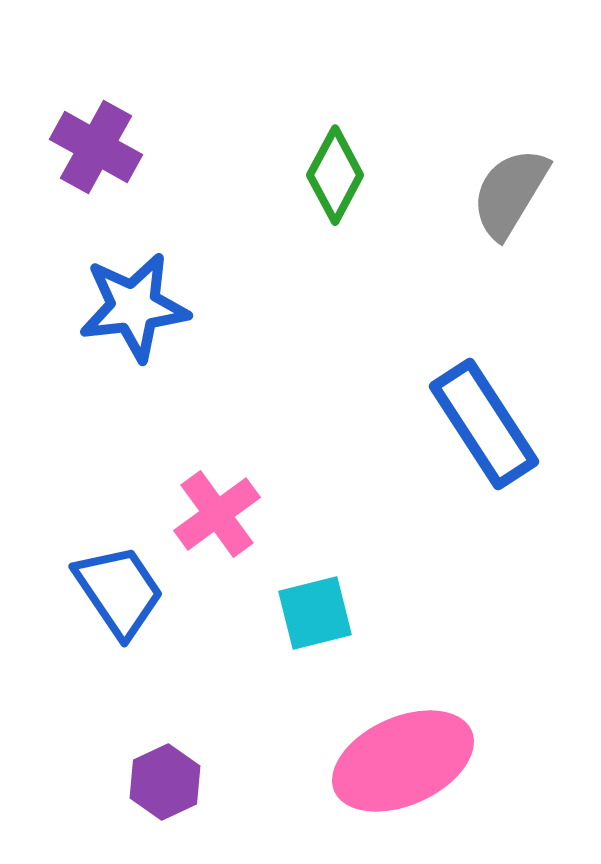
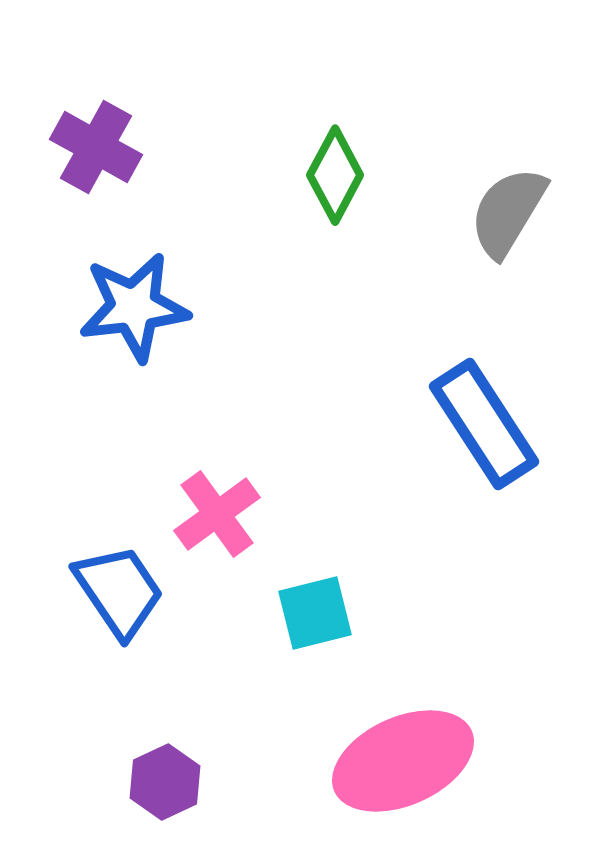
gray semicircle: moved 2 px left, 19 px down
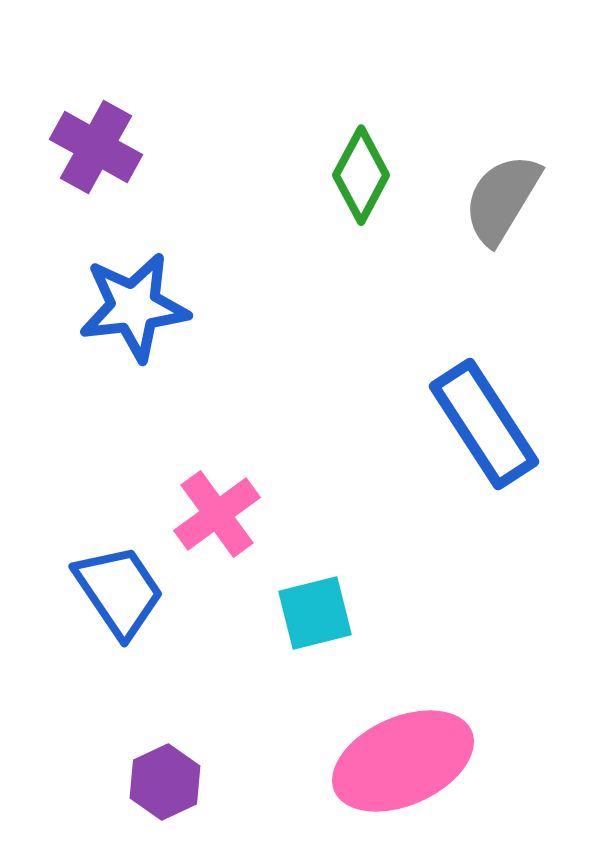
green diamond: moved 26 px right
gray semicircle: moved 6 px left, 13 px up
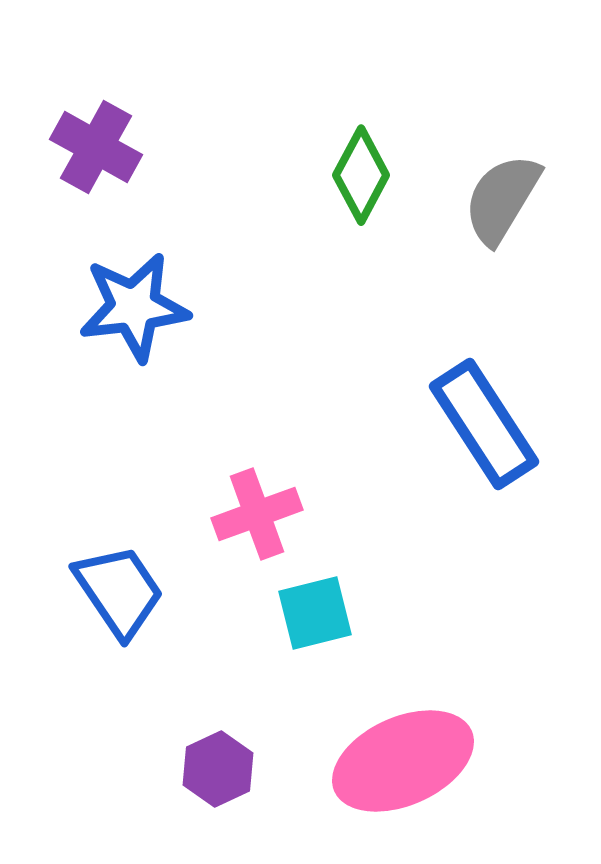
pink cross: moved 40 px right; rotated 16 degrees clockwise
purple hexagon: moved 53 px right, 13 px up
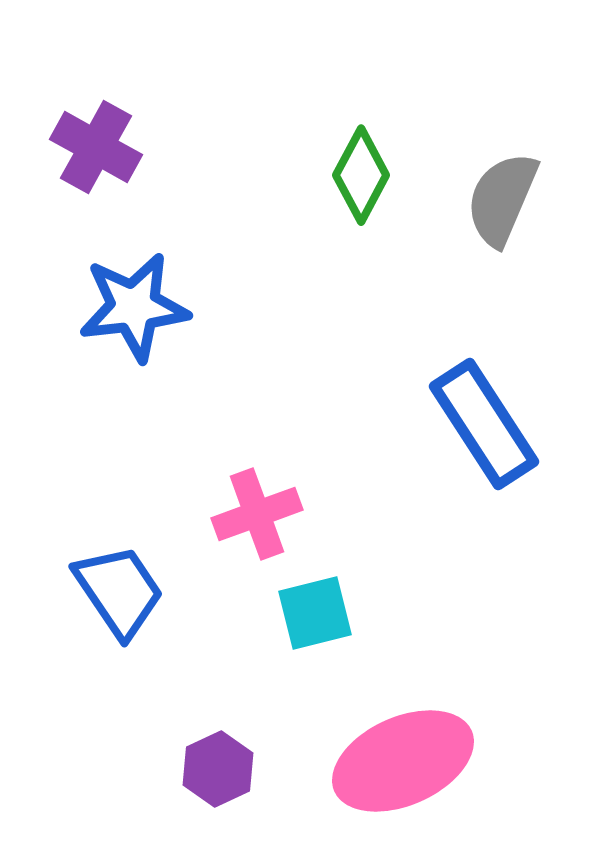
gray semicircle: rotated 8 degrees counterclockwise
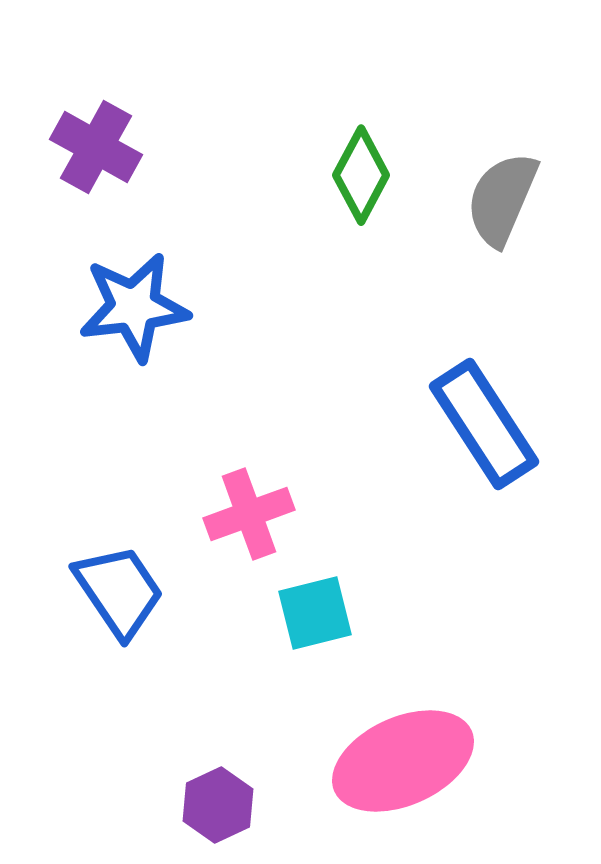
pink cross: moved 8 px left
purple hexagon: moved 36 px down
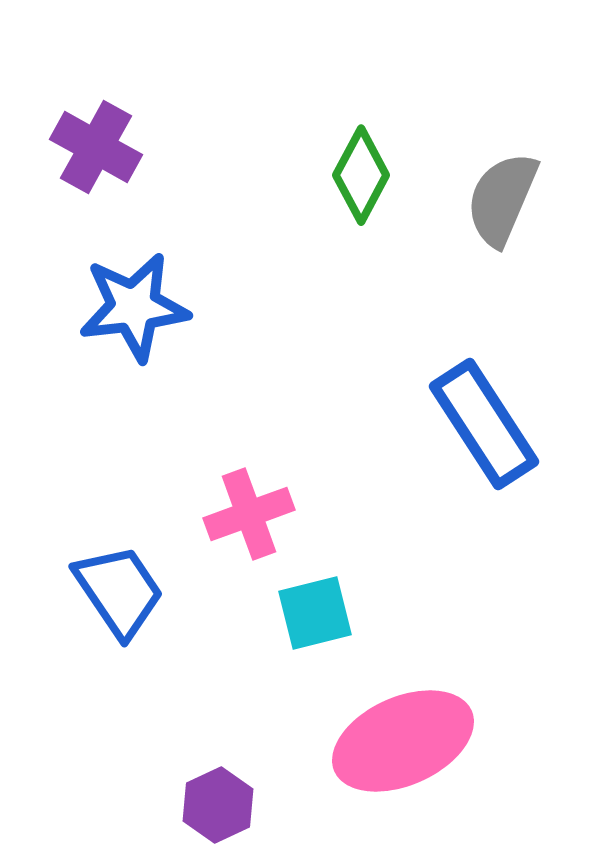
pink ellipse: moved 20 px up
